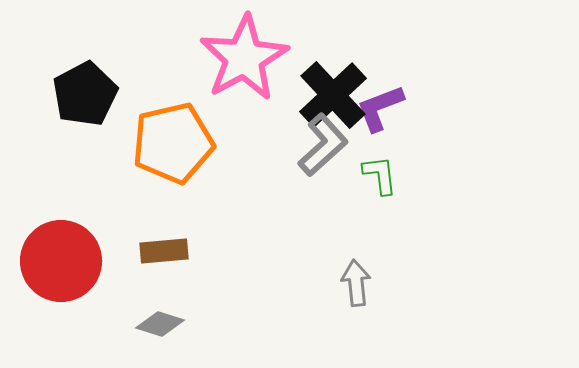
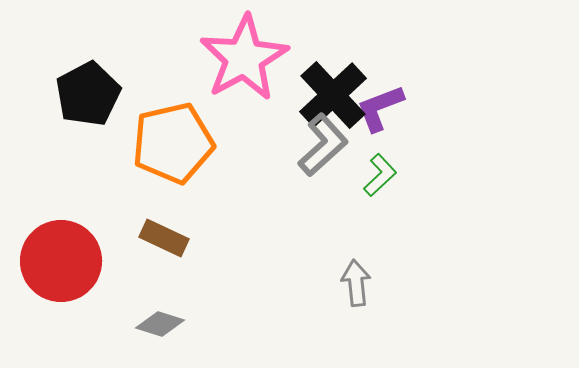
black pentagon: moved 3 px right
green L-shape: rotated 54 degrees clockwise
brown rectangle: moved 13 px up; rotated 30 degrees clockwise
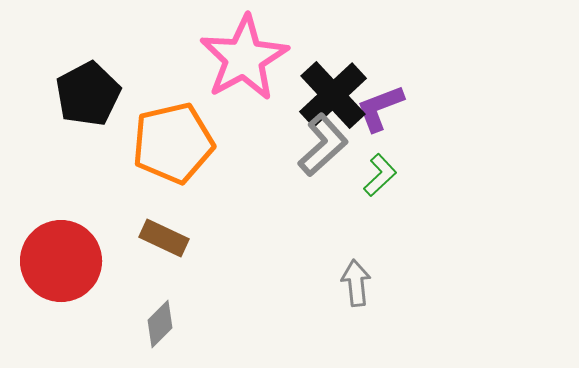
gray diamond: rotated 63 degrees counterclockwise
